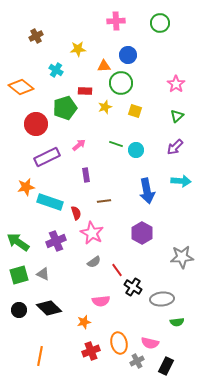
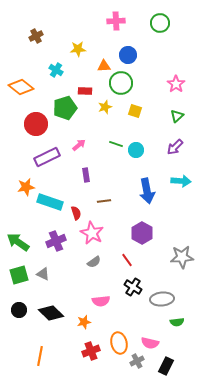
red line at (117, 270): moved 10 px right, 10 px up
black diamond at (49, 308): moved 2 px right, 5 px down
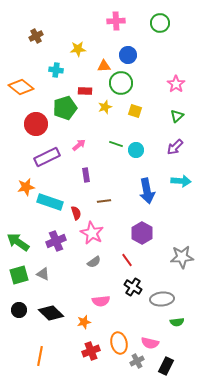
cyan cross at (56, 70): rotated 24 degrees counterclockwise
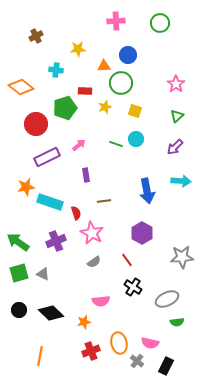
cyan circle at (136, 150): moved 11 px up
green square at (19, 275): moved 2 px up
gray ellipse at (162, 299): moved 5 px right; rotated 20 degrees counterclockwise
gray cross at (137, 361): rotated 24 degrees counterclockwise
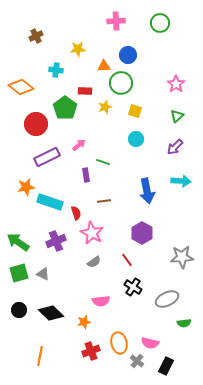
green pentagon at (65, 108): rotated 20 degrees counterclockwise
green line at (116, 144): moved 13 px left, 18 px down
green semicircle at (177, 322): moved 7 px right, 1 px down
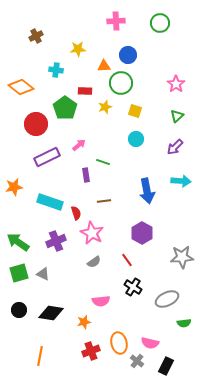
orange star at (26, 187): moved 12 px left
black diamond at (51, 313): rotated 35 degrees counterclockwise
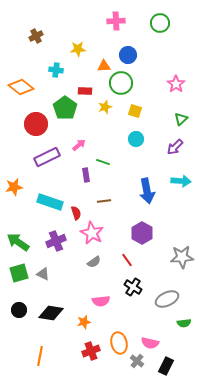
green triangle at (177, 116): moved 4 px right, 3 px down
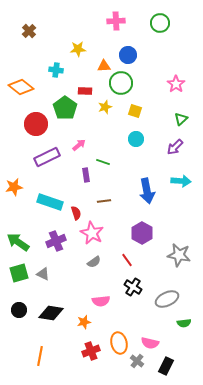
brown cross at (36, 36): moved 7 px left, 5 px up; rotated 16 degrees counterclockwise
gray star at (182, 257): moved 3 px left, 2 px up; rotated 15 degrees clockwise
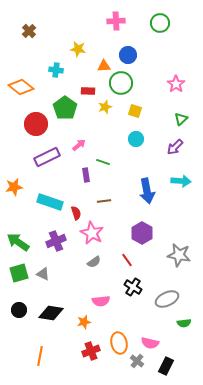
yellow star at (78, 49): rotated 14 degrees clockwise
red rectangle at (85, 91): moved 3 px right
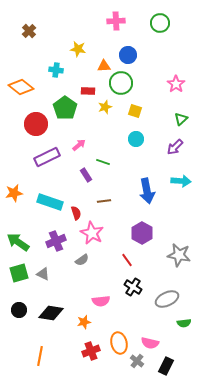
purple rectangle at (86, 175): rotated 24 degrees counterclockwise
orange star at (14, 187): moved 6 px down
gray semicircle at (94, 262): moved 12 px left, 2 px up
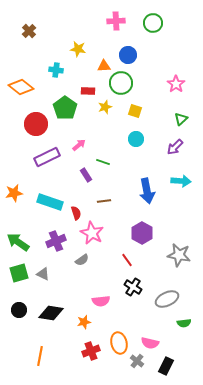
green circle at (160, 23): moved 7 px left
